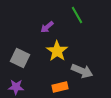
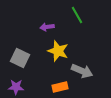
purple arrow: rotated 32 degrees clockwise
yellow star: moved 1 px right; rotated 15 degrees counterclockwise
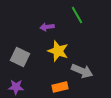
gray square: moved 1 px up
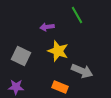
gray square: moved 1 px right, 1 px up
orange rectangle: rotated 35 degrees clockwise
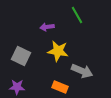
yellow star: rotated 10 degrees counterclockwise
purple star: moved 1 px right
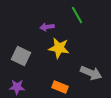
yellow star: moved 1 px right, 3 px up
gray arrow: moved 9 px right, 2 px down
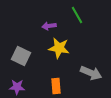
purple arrow: moved 2 px right, 1 px up
orange rectangle: moved 4 px left, 1 px up; rotated 63 degrees clockwise
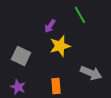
green line: moved 3 px right
purple arrow: moved 1 px right; rotated 48 degrees counterclockwise
yellow star: moved 1 px right, 2 px up; rotated 25 degrees counterclockwise
purple star: moved 1 px right; rotated 21 degrees clockwise
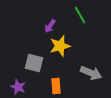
gray square: moved 13 px right, 7 px down; rotated 12 degrees counterclockwise
